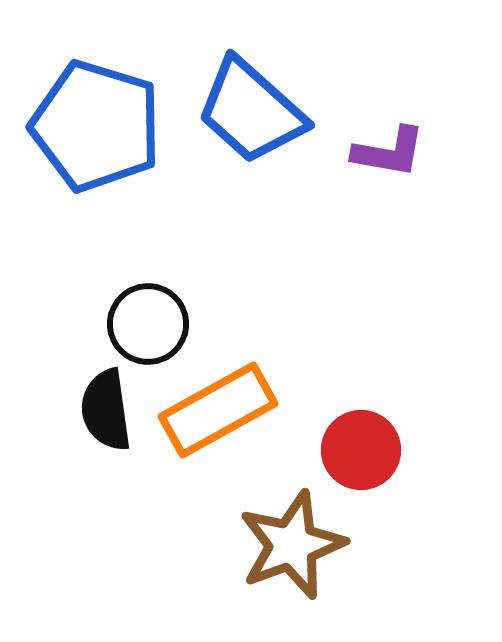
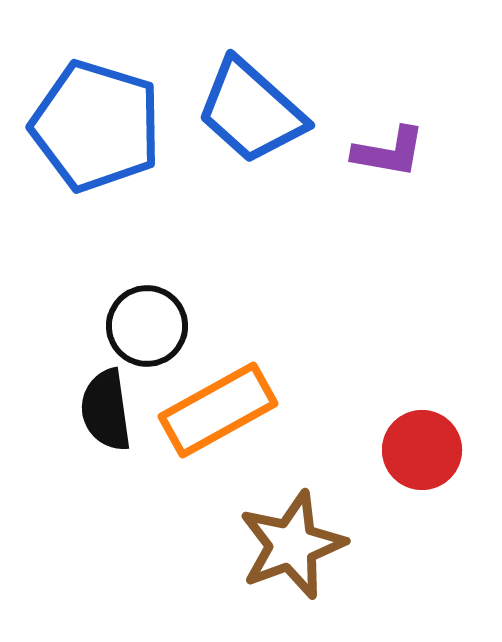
black circle: moved 1 px left, 2 px down
red circle: moved 61 px right
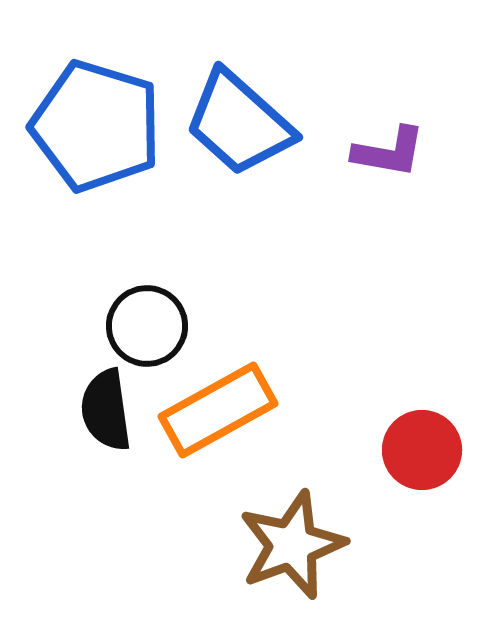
blue trapezoid: moved 12 px left, 12 px down
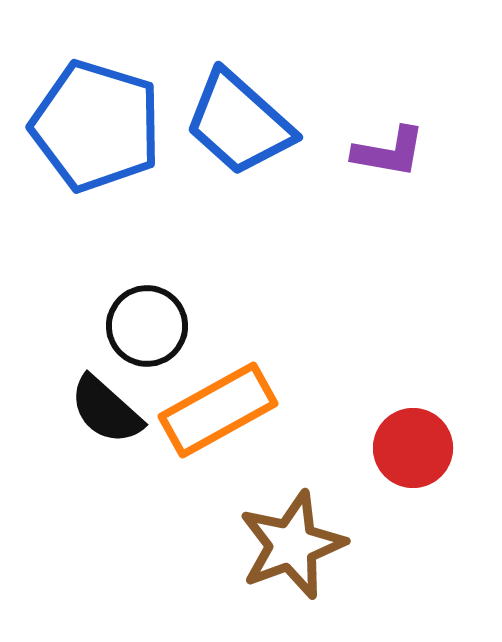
black semicircle: rotated 40 degrees counterclockwise
red circle: moved 9 px left, 2 px up
